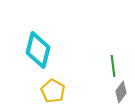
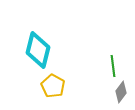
yellow pentagon: moved 5 px up
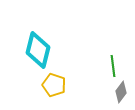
yellow pentagon: moved 1 px right, 1 px up; rotated 10 degrees counterclockwise
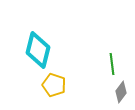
green line: moved 1 px left, 2 px up
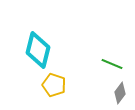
green line: rotated 60 degrees counterclockwise
gray diamond: moved 1 px left, 1 px down
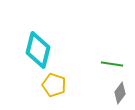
green line: rotated 15 degrees counterclockwise
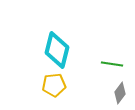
cyan diamond: moved 19 px right
yellow pentagon: rotated 25 degrees counterclockwise
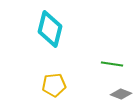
cyan diamond: moved 7 px left, 21 px up
gray diamond: moved 1 px right, 1 px down; rotated 75 degrees clockwise
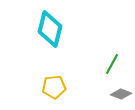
green line: rotated 70 degrees counterclockwise
yellow pentagon: moved 2 px down
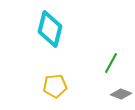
green line: moved 1 px left, 1 px up
yellow pentagon: moved 1 px right, 1 px up
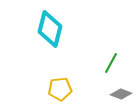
yellow pentagon: moved 5 px right, 3 px down
